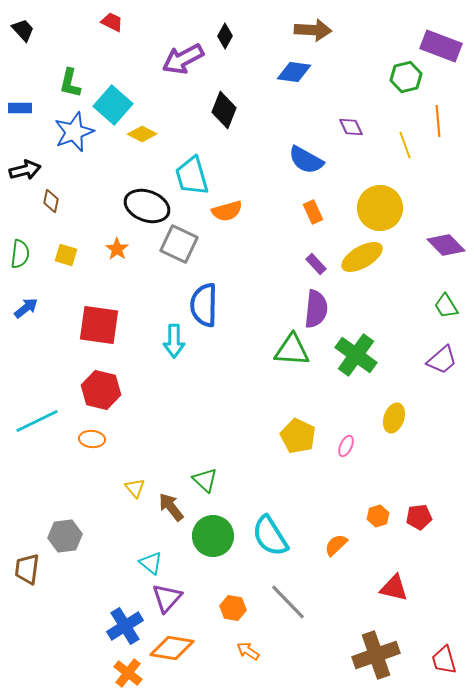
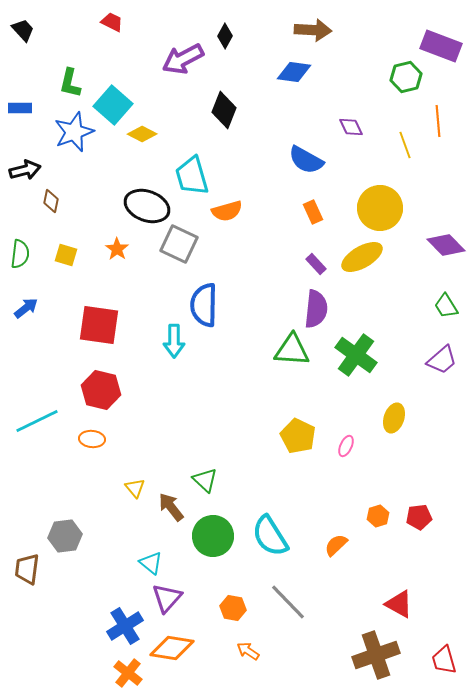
red triangle at (394, 588): moved 5 px right, 16 px down; rotated 16 degrees clockwise
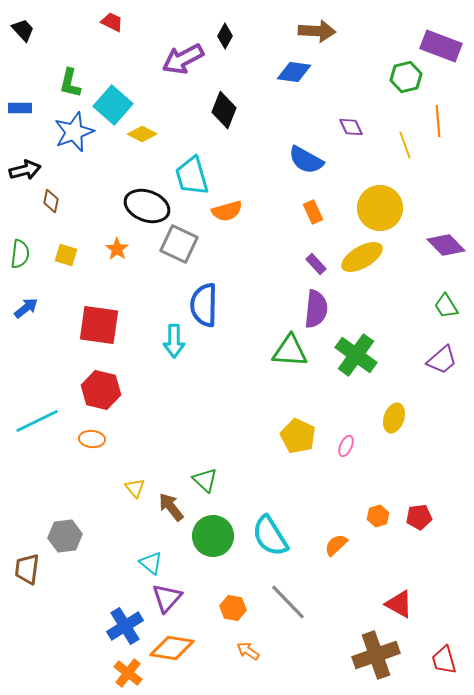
brown arrow at (313, 30): moved 4 px right, 1 px down
green triangle at (292, 350): moved 2 px left, 1 px down
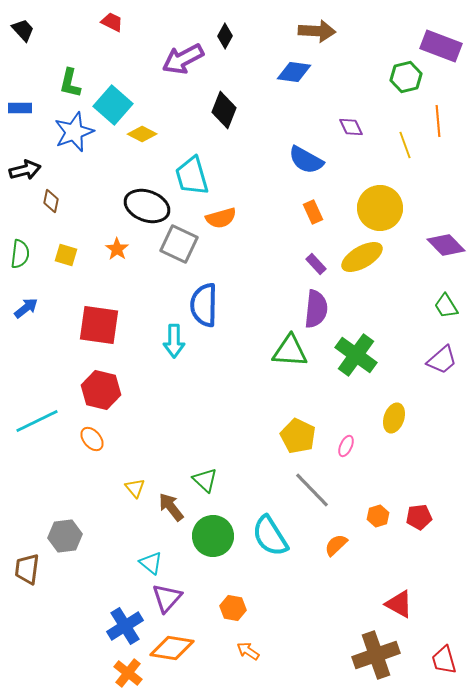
orange semicircle at (227, 211): moved 6 px left, 7 px down
orange ellipse at (92, 439): rotated 45 degrees clockwise
gray line at (288, 602): moved 24 px right, 112 px up
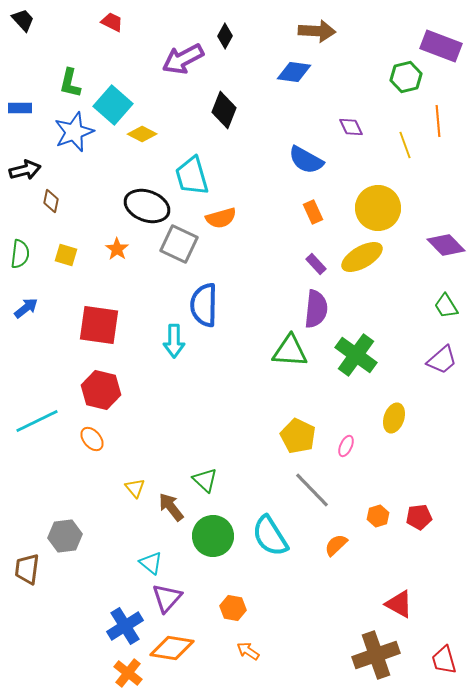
black trapezoid at (23, 30): moved 10 px up
yellow circle at (380, 208): moved 2 px left
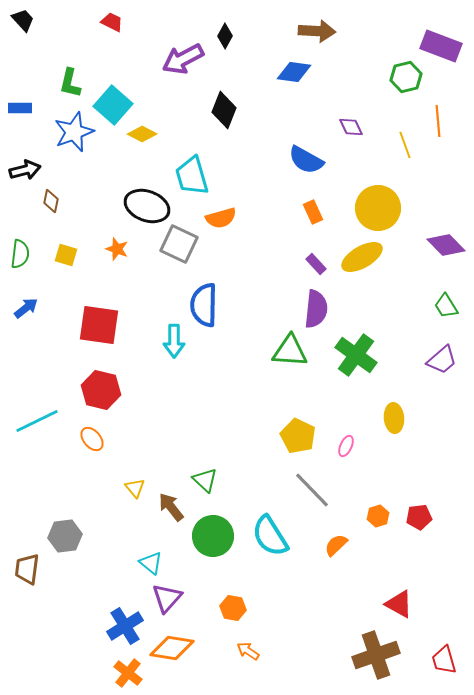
orange star at (117, 249): rotated 15 degrees counterclockwise
yellow ellipse at (394, 418): rotated 24 degrees counterclockwise
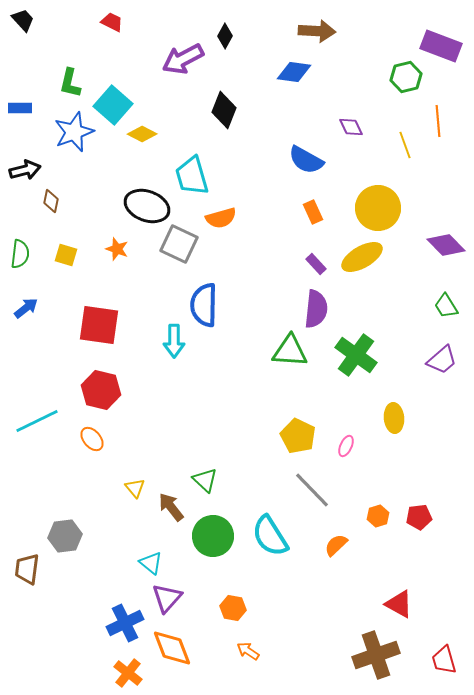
blue cross at (125, 626): moved 3 px up; rotated 6 degrees clockwise
orange diamond at (172, 648): rotated 60 degrees clockwise
